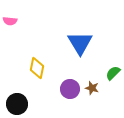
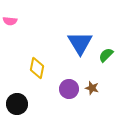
green semicircle: moved 7 px left, 18 px up
purple circle: moved 1 px left
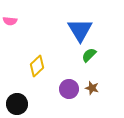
blue triangle: moved 13 px up
green semicircle: moved 17 px left
yellow diamond: moved 2 px up; rotated 35 degrees clockwise
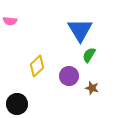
green semicircle: rotated 14 degrees counterclockwise
purple circle: moved 13 px up
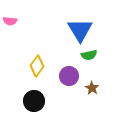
green semicircle: rotated 133 degrees counterclockwise
yellow diamond: rotated 10 degrees counterclockwise
brown star: rotated 16 degrees clockwise
black circle: moved 17 px right, 3 px up
